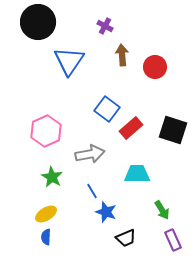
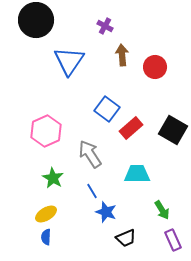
black circle: moved 2 px left, 2 px up
black square: rotated 12 degrees clockwise
gray arrow: rotated 112 degrees counterclockwise
green star: moved 1 px right, 1 px down
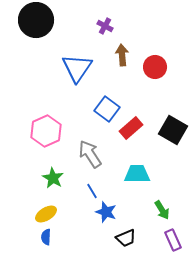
blue triangle: moved 8 px right, 7 px down
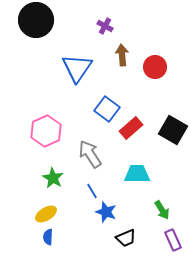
blue semicircle: moved 2 px right
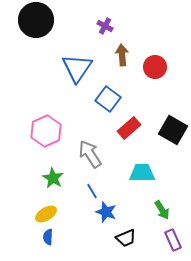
blue square: moved 1 px right, 10 px up
red rectangle: moved 2 px left
cyan trapezoid: moved 5 px right, 1 px up
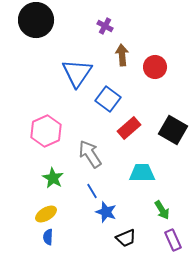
blue triangle: moved 5 px down
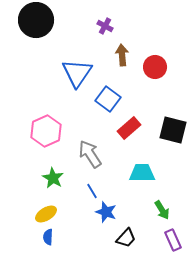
black square: rotated 16 degrees counterclockwise
black trapezoid: rotated 25 degrees counterclockwise
